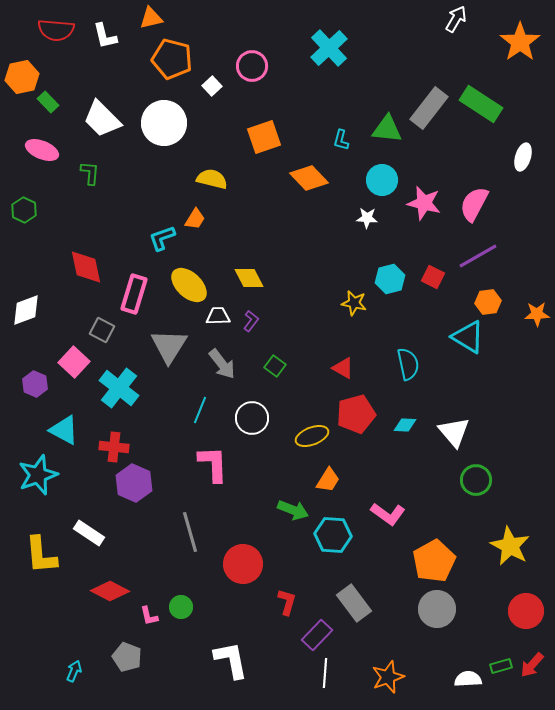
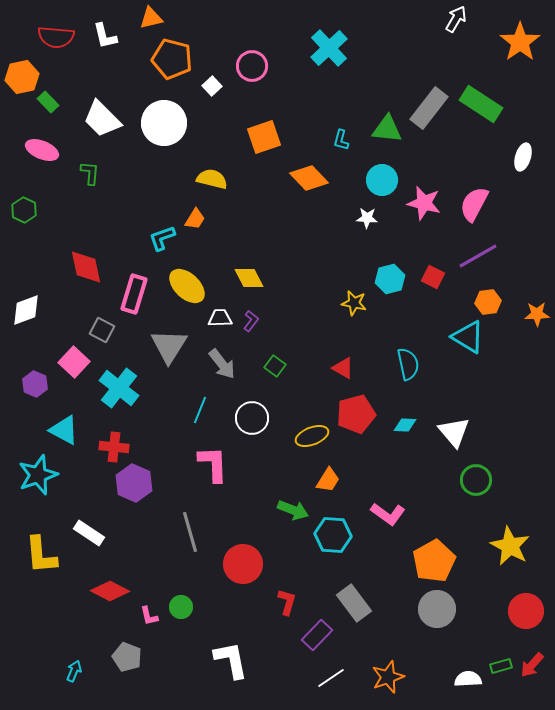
red semicircle at (56, 30): moved 7 px down
yellow ellipse at (189, 285): moved 2 px left, 1 px down
white trapezoid at (218, 316): moved 2 px right, 2 px down
white line at (325, 673): moved 6 px right, 5 px down; rotated 52 degrees clockwise
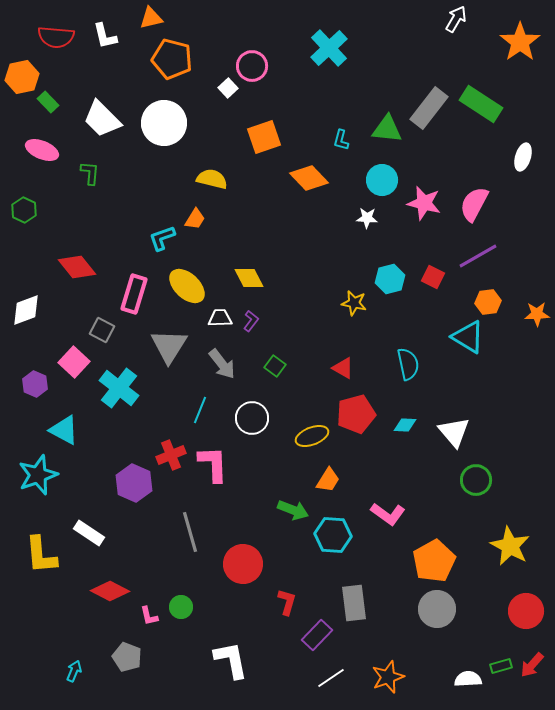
white square at (212, 86): moved 16 px right, 2 px down
red diamond at (86, 267): moved 9 px left; rotated 27 degrees counterclockwise
red cross at (114, 447): moved 57 px right, 8 px down; rotated 28 degrees counterclockwise
gray rectangle at (354, 603): rotated 30 degrees clockwise
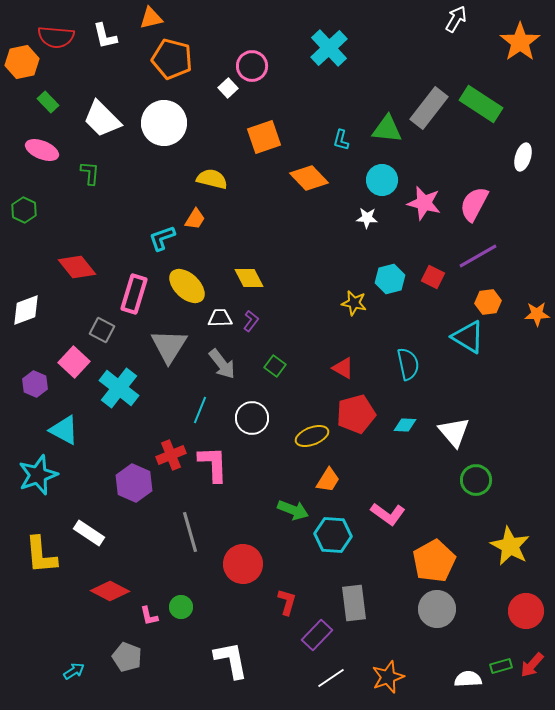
orange hexagon at (22, 77): moved 15 px up
cyan arrow at (74, 671): rotated 35 degrees clockwise
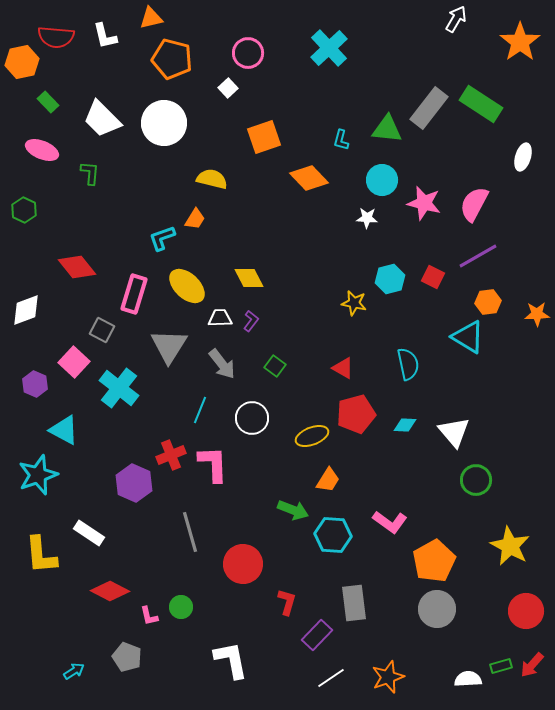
pink circle at (252, 66): moved 4 px left, 13 px up
pink L-shape at (388, 514): moved 2 px right, 8 px down
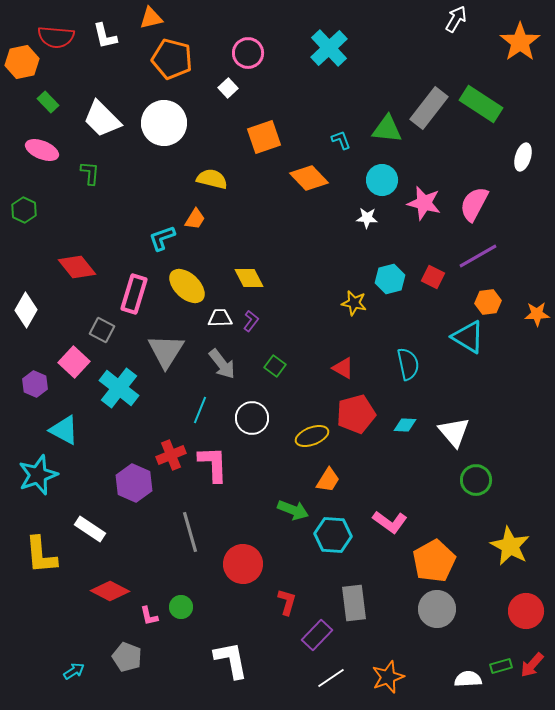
cyan L-shape at (341, 140): rotated 145 degrees clockwise
white diamond at (26, 310): rotated 40 degrees counterclockwise
gray triangle at (169, 346): moved 3 px left, 5 px down
white rectangle at (89, 533): moved 1 px right, 4 px up
